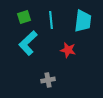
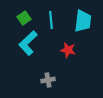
green square: moved 1 px down; rotated 16 degrees counterclockwise
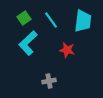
cyan line: rotated 30 degrees counterclockwise
red star: moved 1 px left
gray cross: moved 1 px right, 1 px down
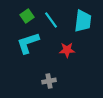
green square: moved 3 px right, 2 px up
cyan L-shape: rotated 25 degrees clockwise
red star: rotated 14 degrees counterclockwise
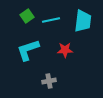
cyan line: rotated 66 degrees counterclockwise
cyan L-shape: moved 7 px down
red star: moved 2 px left
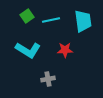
cyan trapezoid: rotated 15 degrees counterclockwise
cyan L-shape: rotated 130 degrees counterclockwise
gray cross: moved 1 px left, 2 px up
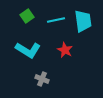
cyan line: moved 5 px right
red star: rotated 28 degrees clockwise
gray cross: moved 6 px left; rotated 32 degrees clockwise
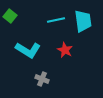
green square: moved 17 px left; rotated 16 degrees counterclockwise
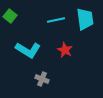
cyan trapezoid: moved 2 px right, 2 px up
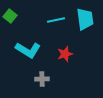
red star: moved 4 px down; rotated 28 degrees clockwise
gray cross: rotated 24 degrees counterclockwise
